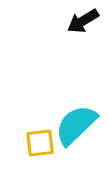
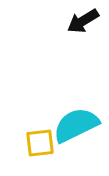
cyan semicircle: rotated 18 degrees clockwise
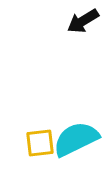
cyan semicircle: moved 14 px down
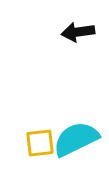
black arrow: moved 5 px left, 11 px down; rotated 24 degrees clockwise
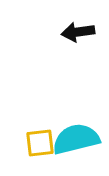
cyan semicircle: rotated 12 degrees clockwise
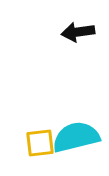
cyan semicircle: moved 2 px up
